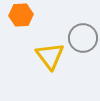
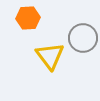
orange hexagon: moved 7 px right, 3 px down
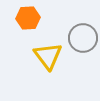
yellow triangle: moved 2 px left
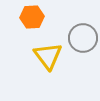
orange hexagon: moved 4 px right, 1 px up
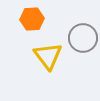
orange hexagon: moved 2 px down
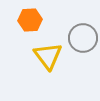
orange hexagon: moved 2 px left, 1 px down
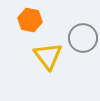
orange hexagon: rotated 15 degrees clockwise
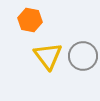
gray circle: moved 18 px down
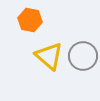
yellow triangle: moved 1 px right; rotated 12 degrees counterclockwise
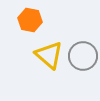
yellow triangle: moved 1 px up
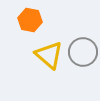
gray circle: moved 4 px up
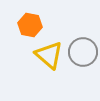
orange hexagon: moved 5 px down
